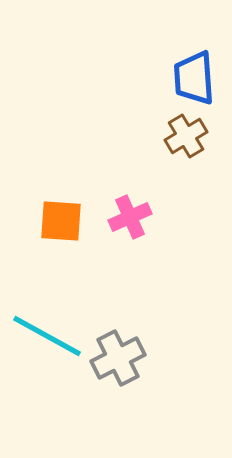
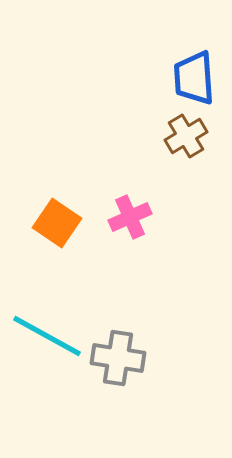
orange square: moved 4 px left, 2 px down; rotated 30 degrees clockwise
gray cross: rotated 36 degrees clockwise
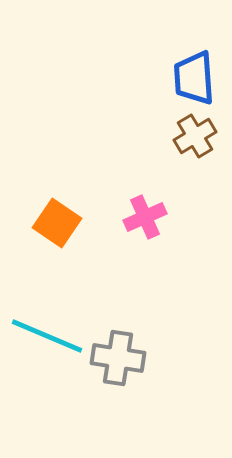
brown cross: moved 9 px right
pink cross: moved 15 px right
cyan line: rotated 6 degrees counterclockwise
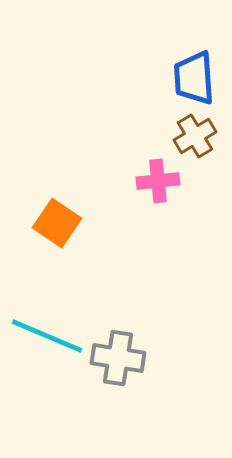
pink cross: moved 13 px right, 36 px up; rotated 18 degrees clockwise
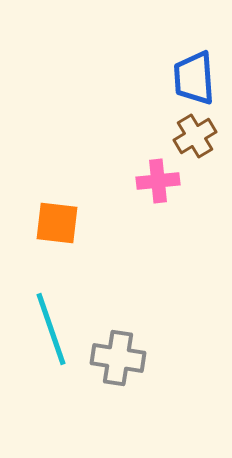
orange square: rotated 27 degrees counterclockwise
cyan line: moved 4 px right, 7 px up; rotated 48 degrees clockwise
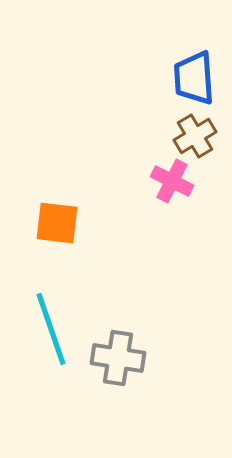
pink cross: moved 14 px right; rotated 33 degrees clockwise
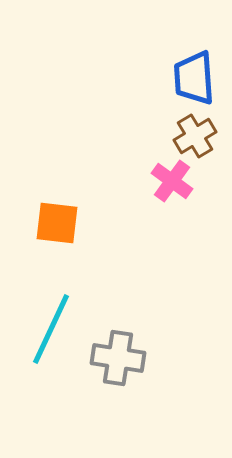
pink cross: rotated 9 degrees clockwise
cyan line: rotated 44 degrees clockwise
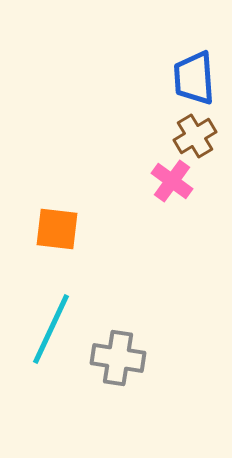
orange square: moved 6 px down
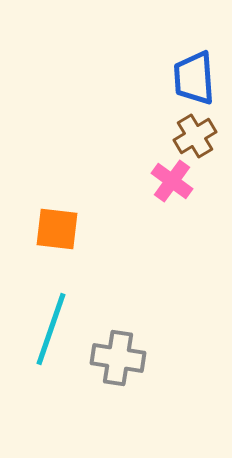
cyan line: rotated 6 degrees counterclockwise
